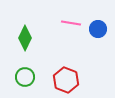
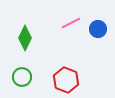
pink line: rotated 36 degrees counterclockwise
green circle: moved 3 px left
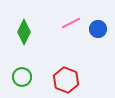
green diamond: moved 1 px left, 6 px up
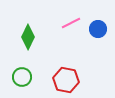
green diamond: moved 4 px right, 5 px down
red hexagon: rotated 10 degrees counterclockwise
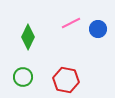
green circle: moved 1 px right
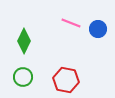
pink line: rotated 48 degrees clockwise
green diamond: moved 4 px left, 4 px down
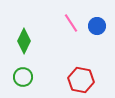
pink line: rotated 36 degrees clockwise
blue circle: moved 1 px left, 3 px up
red hexagon: moved 15 px right
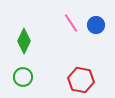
blue circle: moved 1 px left, 1 px up
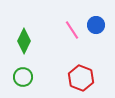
pink line: moved 1 px right, 7 px down
red hexagon: moved 2 px up; rotated 10 degrees clockwise
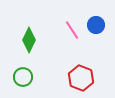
green diamond: moved 5 px right, 1 px up
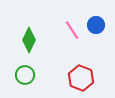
green circle: moved 2 px right, 2 px up
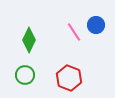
pink line: moved 2 px right, 2 px down
red hexagon: moved 12 px left
